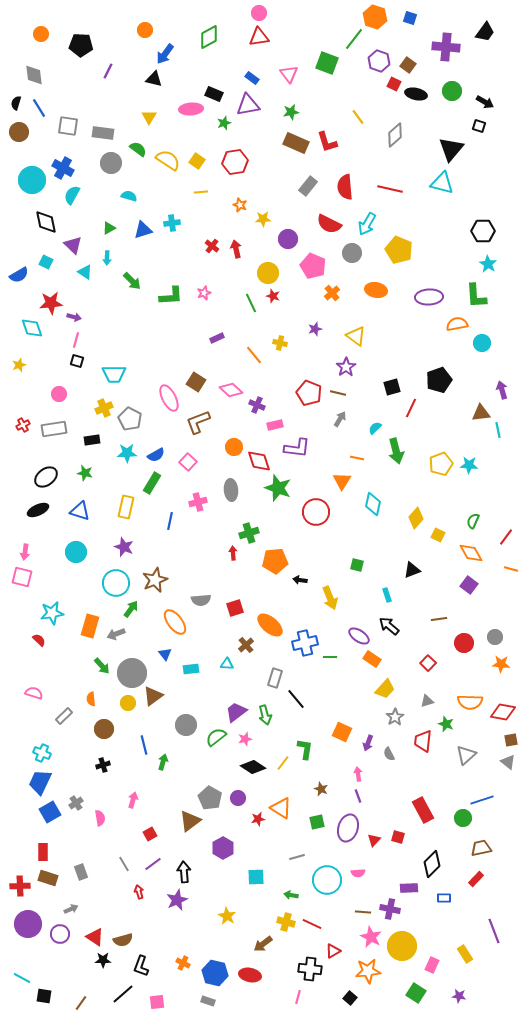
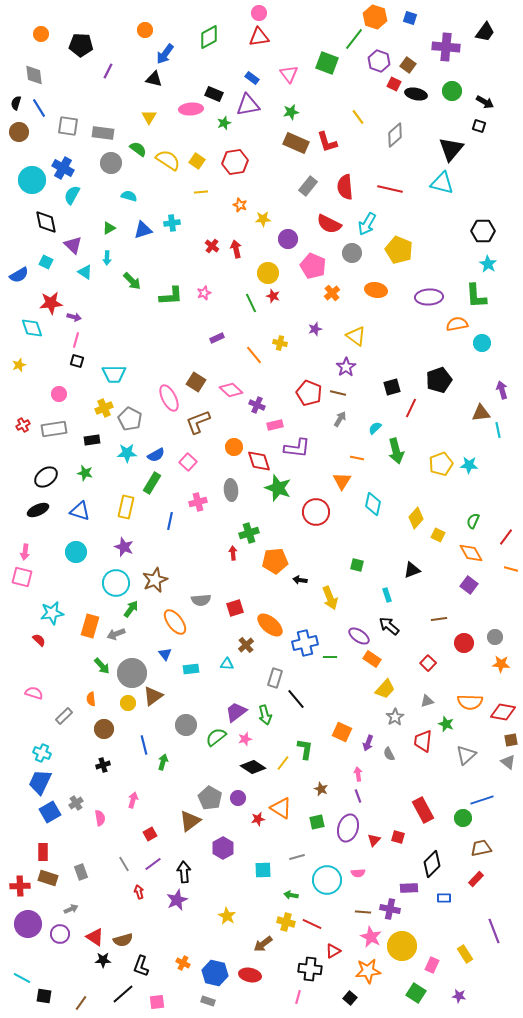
cyan square at (256, 877): moved 7 px right, 7 px up
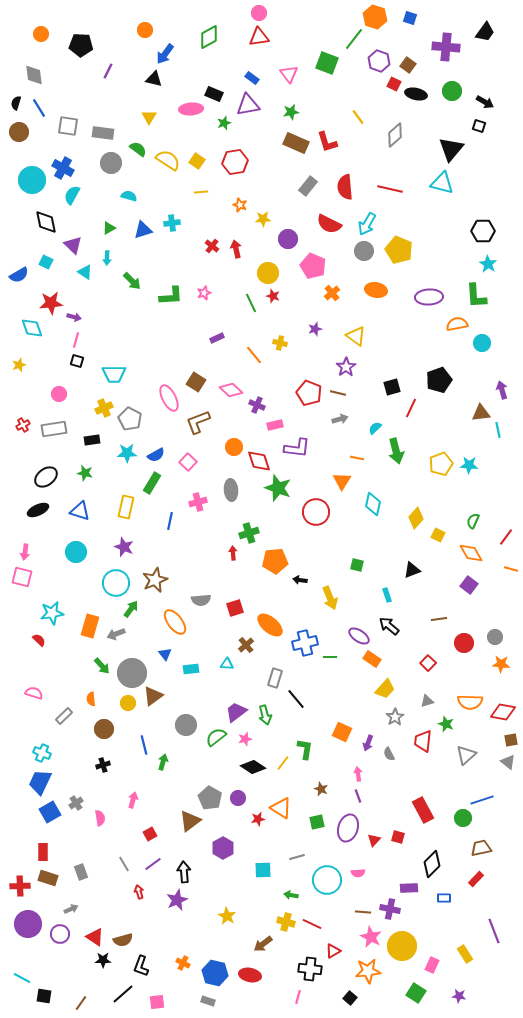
gray circle at (352, 253): moved 12 px right, 2 px up
gray arrow at (340, 419): rotated 42 degrees clockwise
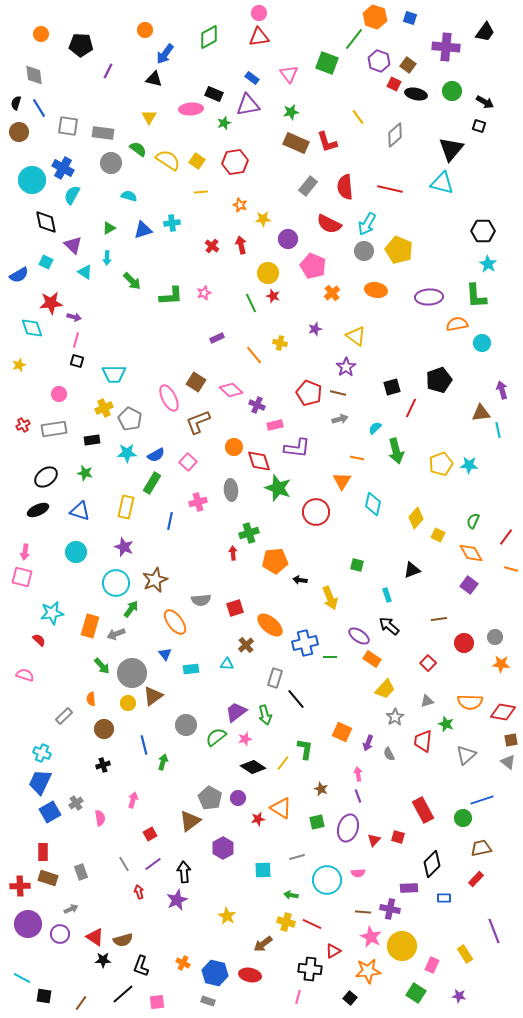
red arrow at (236, 249): moved 5 px right, 4 px up
pink semicircle at (34, 693): moved 9 px left, 18 px up
